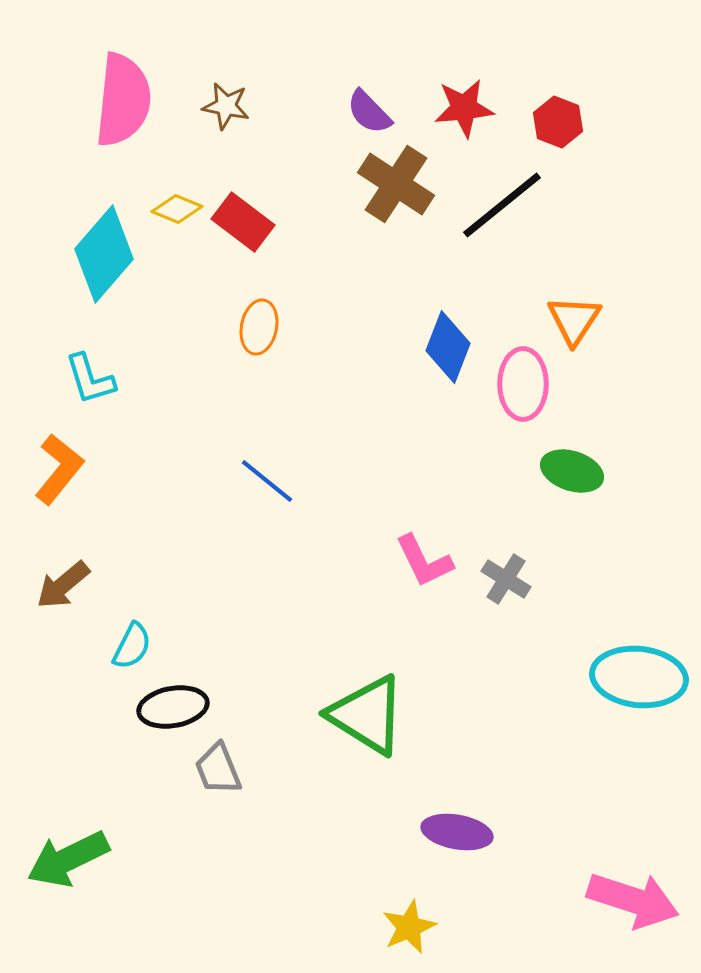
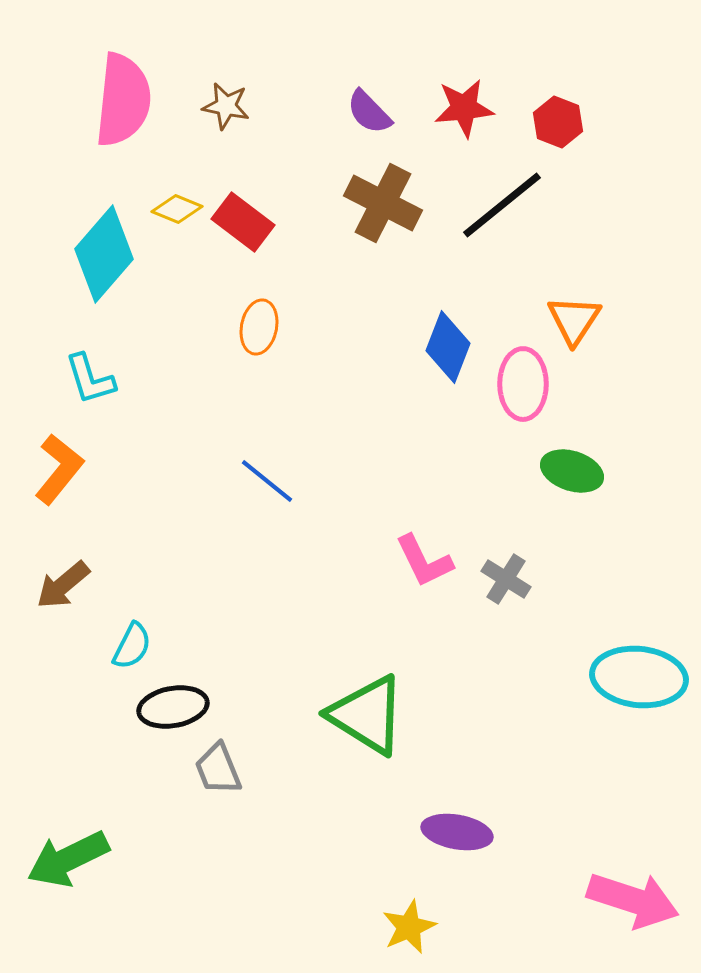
brown cross: moved 13 px left, 19 px down; rotated 6 degrees counterclockwise
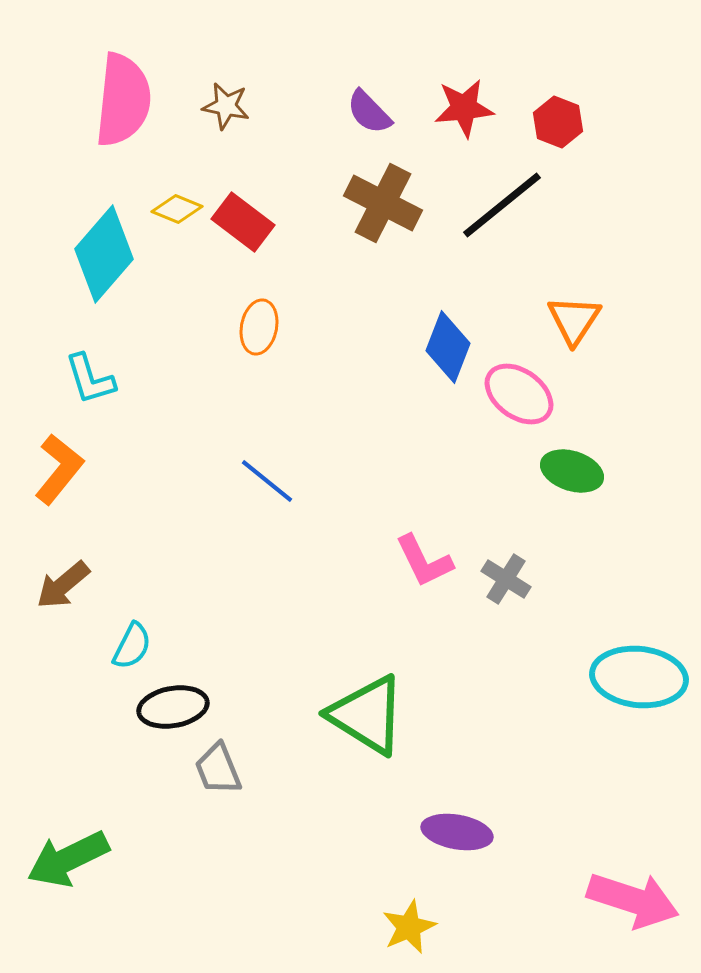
pink ellipse: moved 4 px left, 10 px down; rotated 54 degrees counterclockwise
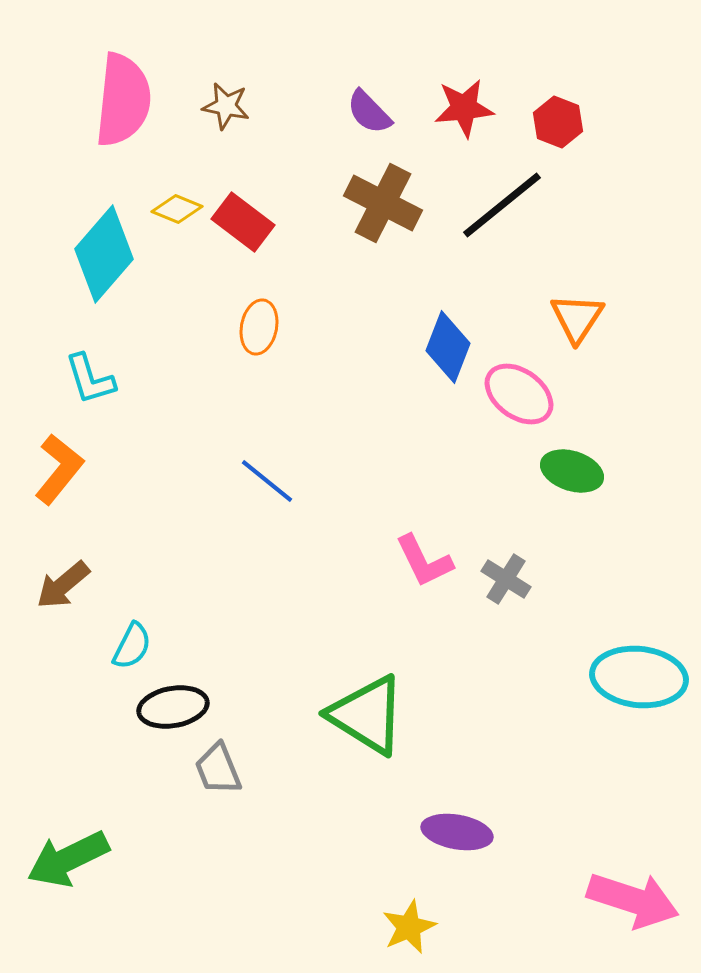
orange triangle: moved 3 px right, 2 px up
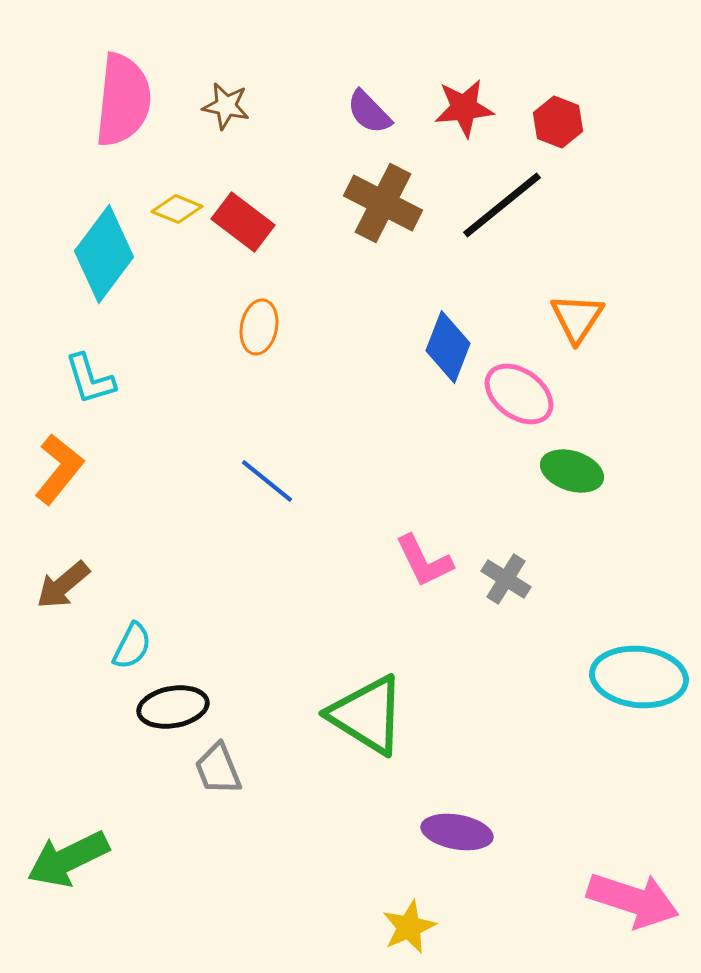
cyan diamond: rotated 4 degrees counterclockwise
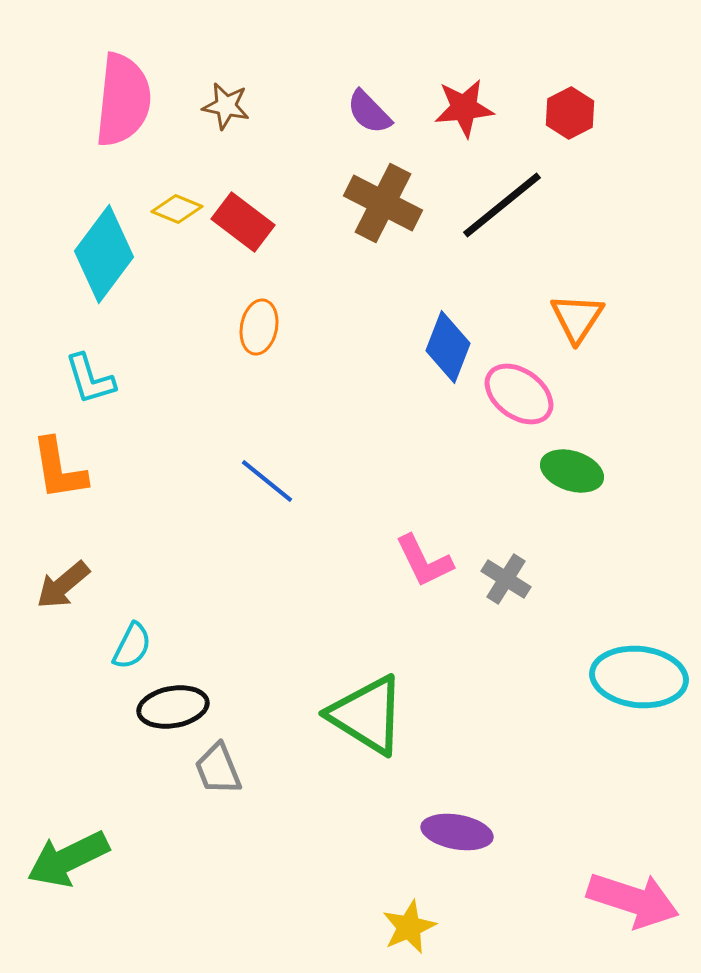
red hexagon: moved 12 px right, 9 px up; rotated 12 degrees clockwise
orange L-shape: rotated 132 degrees clockwise
